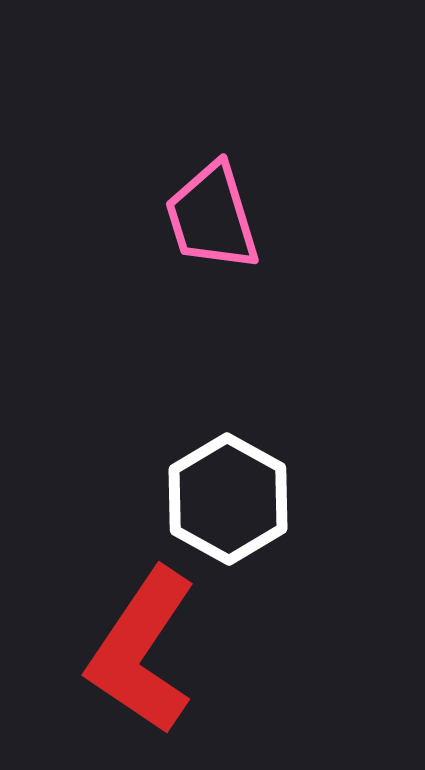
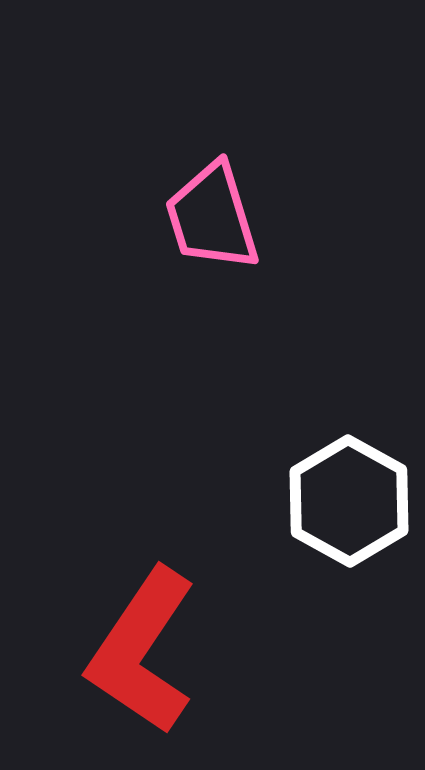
white hexagon: moved 121 px right, 2 px down
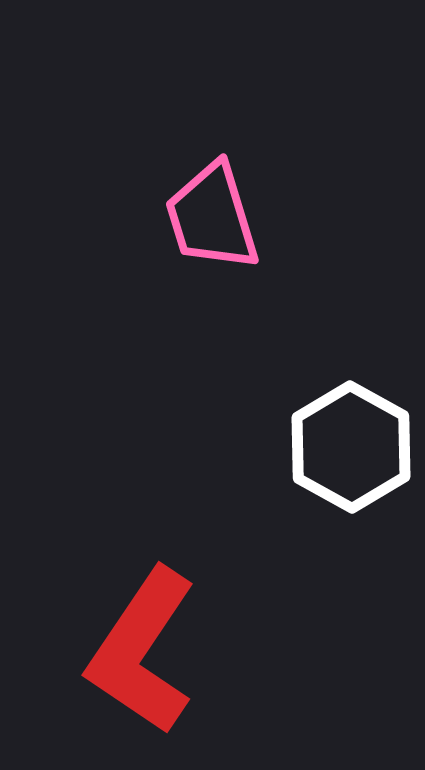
white hexagon: moved 2 px right, 54 px up
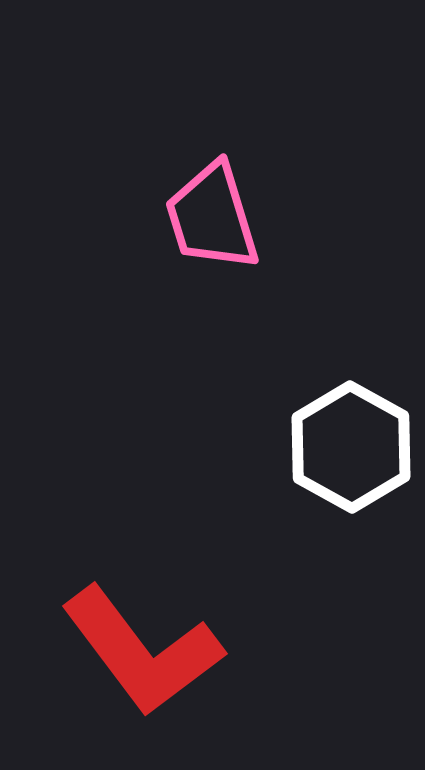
red L-shape: rotated 71 degrees counterclockwise
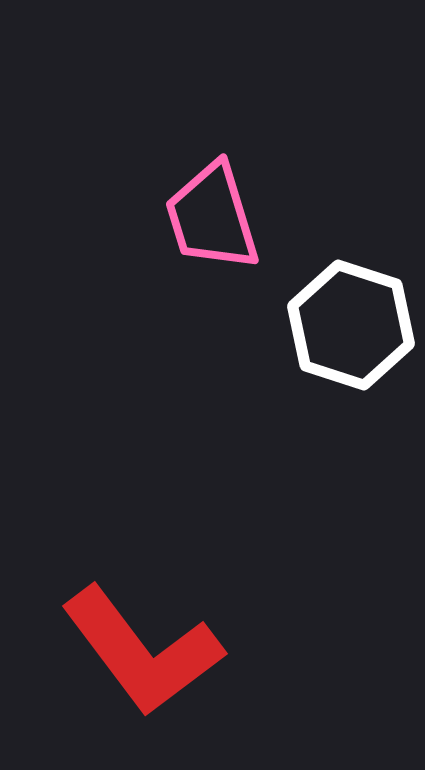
white hexagon: moved 122 px up; rotated 11 degrees counterclockwise
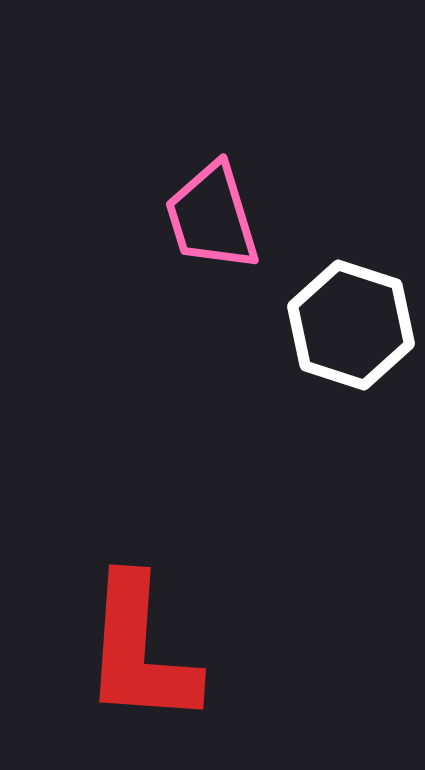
red L-shape: moved 2 px left; rotated 41 degrees clockwise
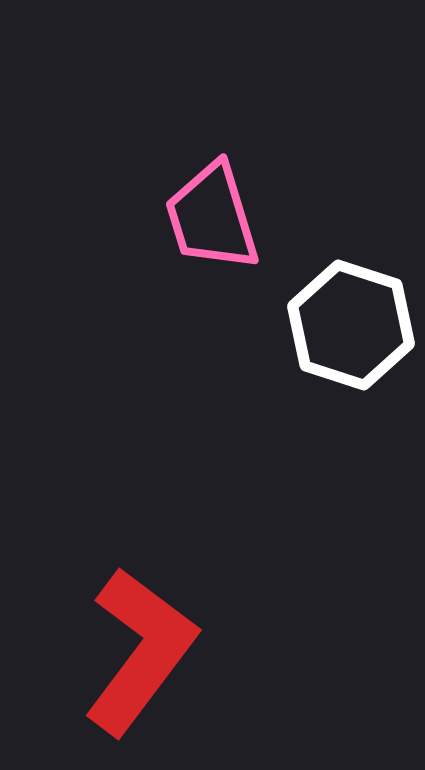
red L-shape: rotated 147 degrees counterclockwise
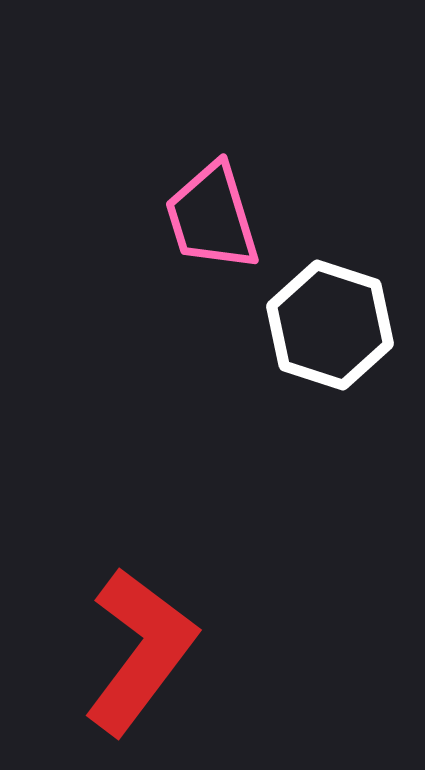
white hexagon: moved 21 px left
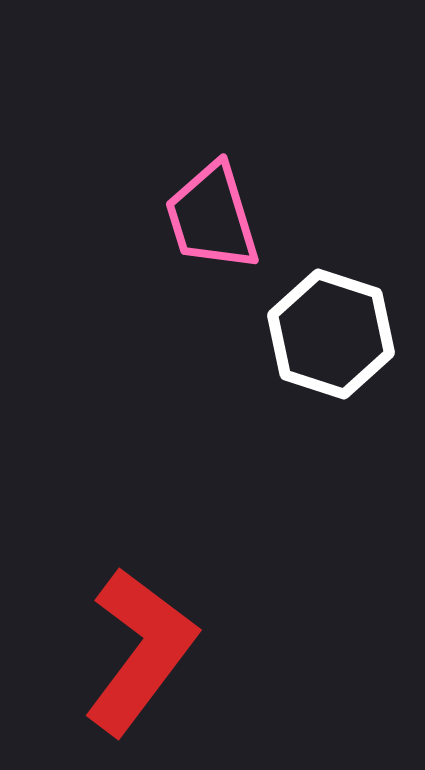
white hexagon: moved 1 px right, 9 px down
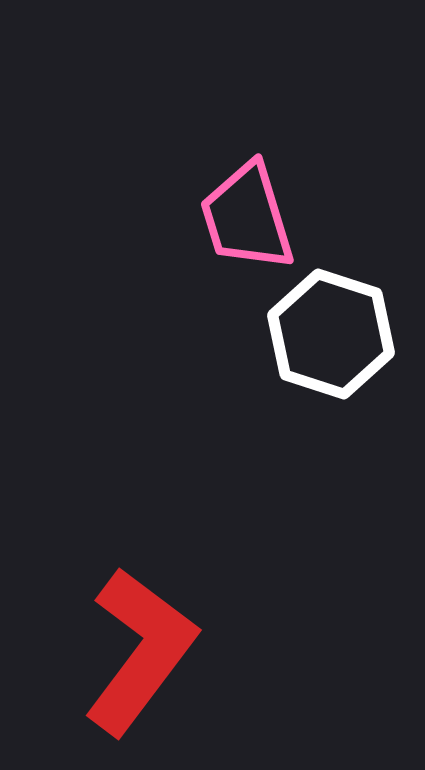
pink trapezoid: moved 35 px right
